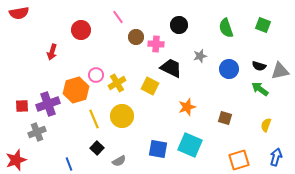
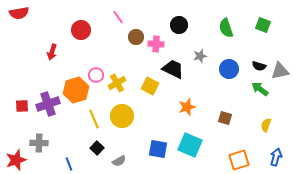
black trapezoid: moved 2 px right, 1 px down
gray cross: moved 2 px right, 11 px down; rotated 24 degrees clockwise
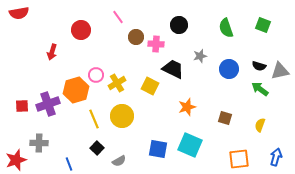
yellow semicircle: moved 6 px left
orange square: moved 1 px up; rotated 10 degrees clockwise
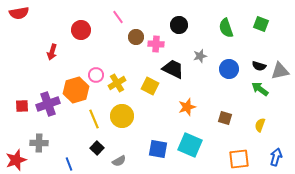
green square: moved 2 px left, 1 px up
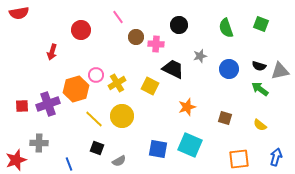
orange hexagon: moved 1 px up
yellow line: rotated 24 degrees counterclockwise
yellow semicircle: rotated 72 degrees counterclockwise
black square: rotated 24 degrees counterclockwise
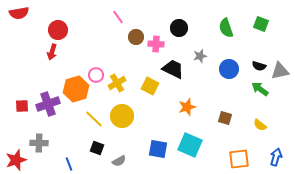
black circle: moved 3 px down
red circle: moved 23 px left
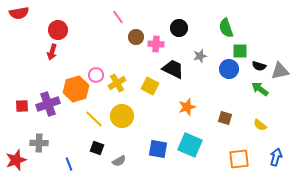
green square: moved 21 px left, 27 px down; rotated 21 degrees counterclockwise
